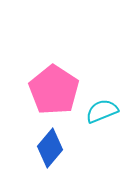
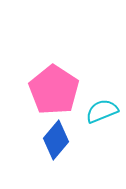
blue diamond: moved 6 px right, 8 px up
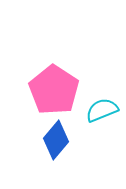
cyan semicircle: moved 1 px up
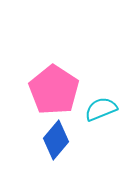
cyan semicircle: moved 1 px left, 1 px up
